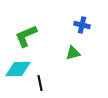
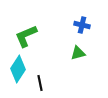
green triangle: moved 5 px right
cyan diamond: rotated 56 degrees counterclockwise
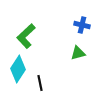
green L-shape: rotated 20 degrees counterclockwise
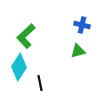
green triangle: moved 2 px up
cyan diamond: moved 1 px right, 2 px up
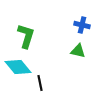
green L-shape: rotated 150 degrees clockwise
green triangle: rotated 28 degrees clockwise
cyan diamond: moved 1 px left; rotated 72 degrees counterclockwise
